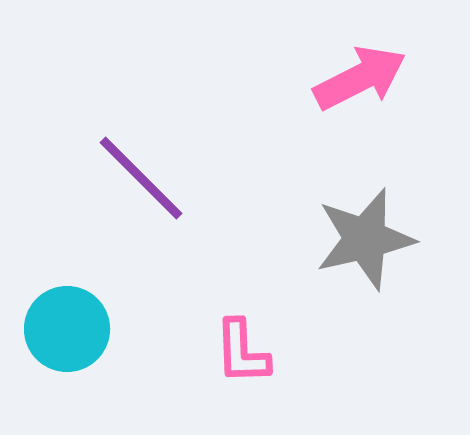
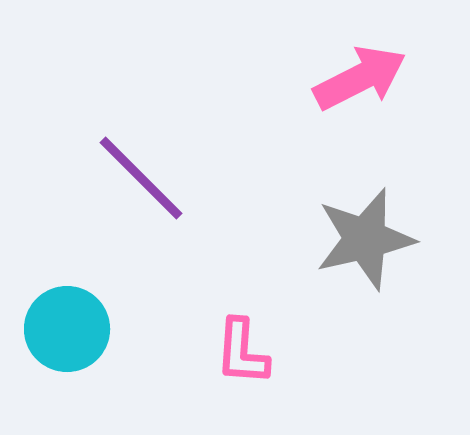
pink L-shape: rotated 6 degrees clockwise
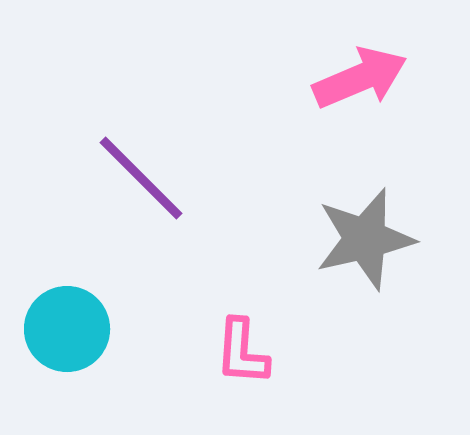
pink arrow: rotated 4 degrees clockwise
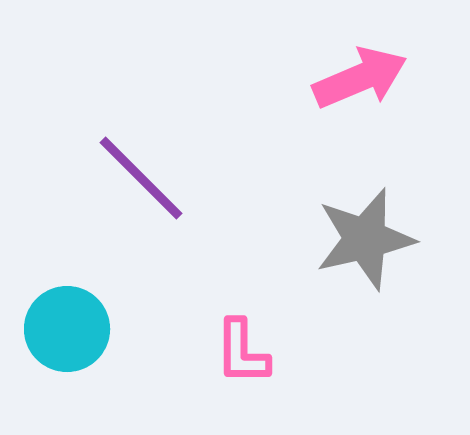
pink L-shape: rotated 4 degrees counterclockwise
